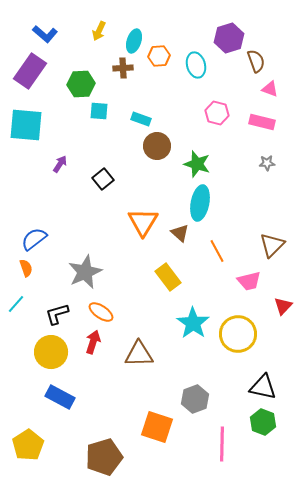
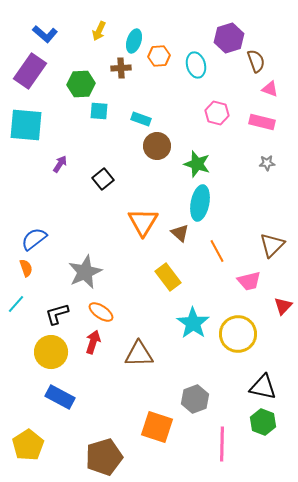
brown cross at (123, 68): moved 2 px left
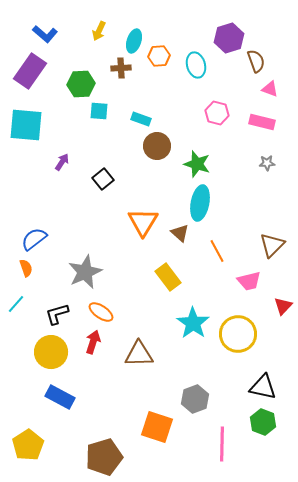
purple arrow at (60, 164): moved 2 px right, 2 px up
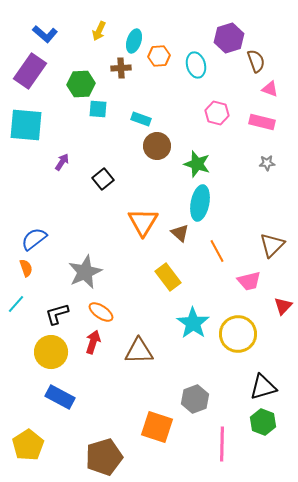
cyan square at (99, 111): moved 1 px left, 2 px up
brown triangle at (139, 354): moved 3 px up
black triangle at (263, 387): rotated 28 degrees counterclockwise
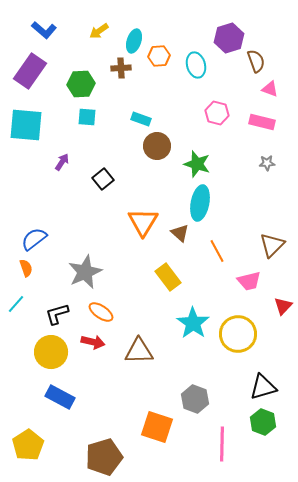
yellow arrow at (99, 31): rotated 30 degrees clockwise
blue L-shape at (45, 34): moved 1 px left, 4 px up
cyan square at (98, 109): moved 11 px left, 8 px down
red arrow at (93, 342): rotated 85 degrees clockwise
gray hexagon at (195, 399): rotated 20 degrees counterclockwise
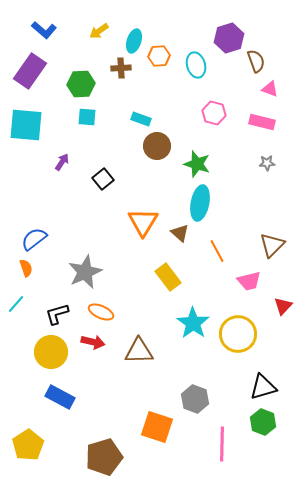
pink hexagon at (217, 113): moved 3 px left
orange ellipse at (101, 312): rotated 10 degrees counterclockwise
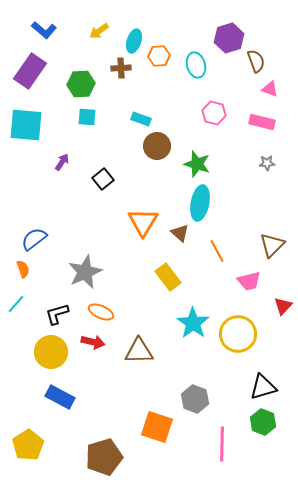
orange semicircle at (26, 268): moved 3 px left, 1 px down
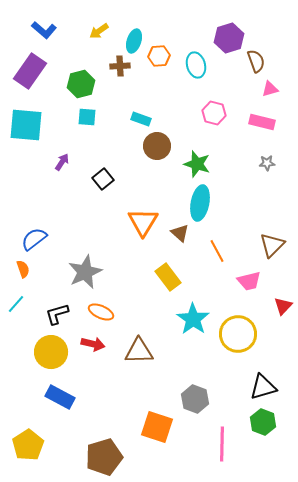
brown cross at (121, 68): moved 1 px left, 2 px up
green hexagon at (81, 84): rotated 12 degrees counterclockwise
pink triangle at (270, 89): rotated 36 degrees counterclockwise
cyan star at (193, 323): moved 4 px up
red arrow at (93, 342): moved 2 px down
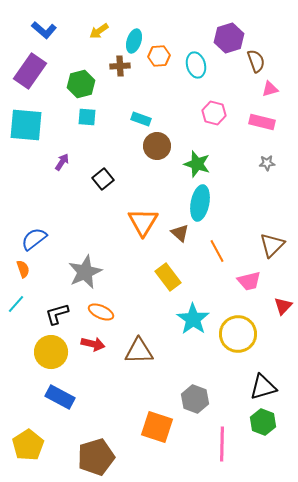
brown pentagon at (104, 457): moved 8 px left
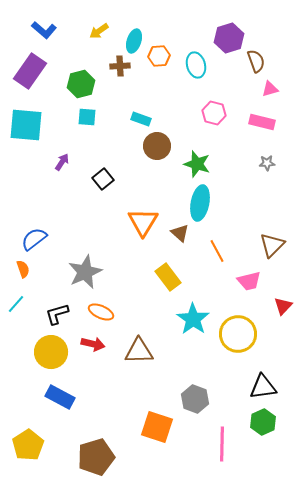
black triangle at (263, 387): rotated 8 degrees clockwise
green hexagon at (263, 422): rotated 15 degrees clockwise
